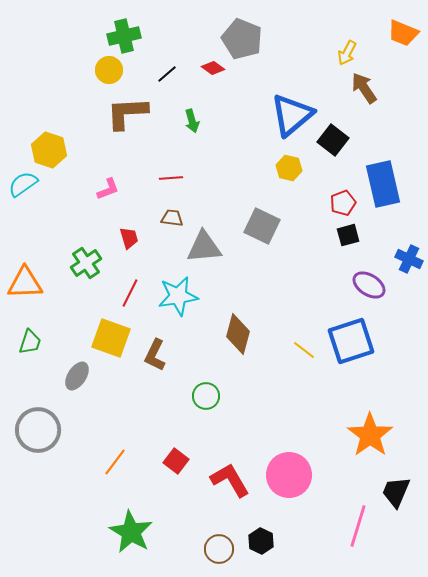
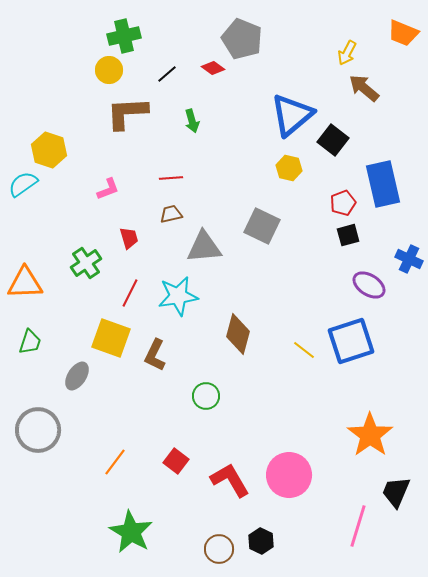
brown arrow at (364, 88): rotated 16 degrees counterclockwise
brown trapezoid at (172, 218): moved 1 px left, 4 px up; rotated 20 degrees counterclockwise
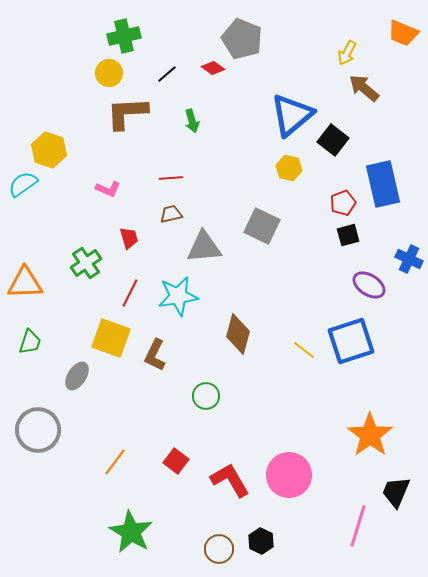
yellow circle at (109, 70): moved 3 px down
pink L-shape at (108, 189): rotated 45 degrees clockwise
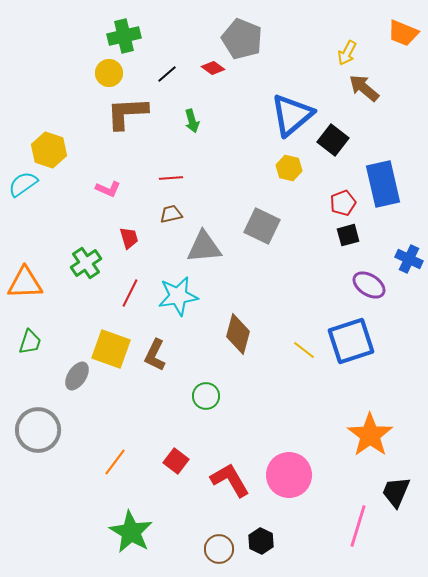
yellow square at (111, 338): moved 11 px down
